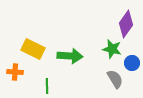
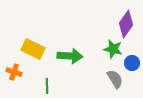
green star: moved 1 px right
orange cross: moved 1 px left; rotated 14 degrees clockwise
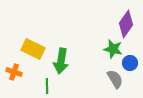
green arrow: moved 9 px left, 5 px down; rotated 95 degrees clockwise
blue circle: moved 2 px left
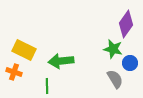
yellow rectangle: moved 9 px left, 1 px down
green arrow: rotated 75 degrees clockwise
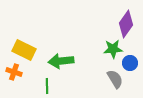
green star: rotated 18 degrees counterclockwise
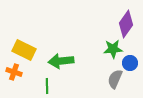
gray semicircle: rotated 126 degrees counterclockwise
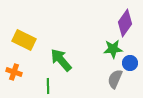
purple diamond: moved 1 px left, 1 px up
yellow rectangle: moved 10 px up
green arrow: moved 1 px up; rotated 55 degrees clockwise
green line: moved 1 px right
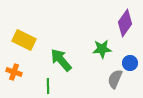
green star: moved 11 px left
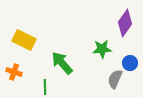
green arrow: moved 1 px right, 3 px down
green line: moved 3 px left, 1 px down
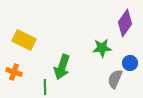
green star: moved 1 px up
green arrow: moved 4 px down; rotated 120 degrees counterclockwise
